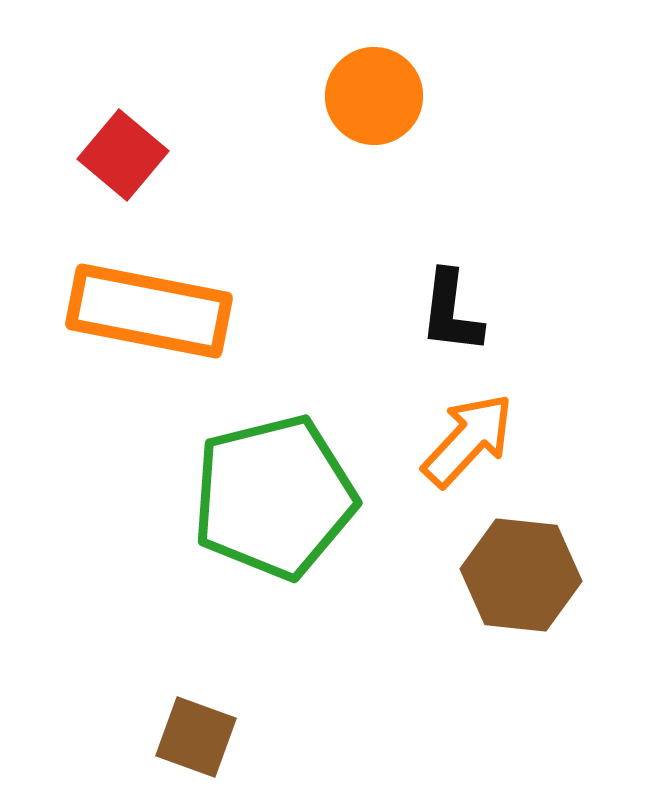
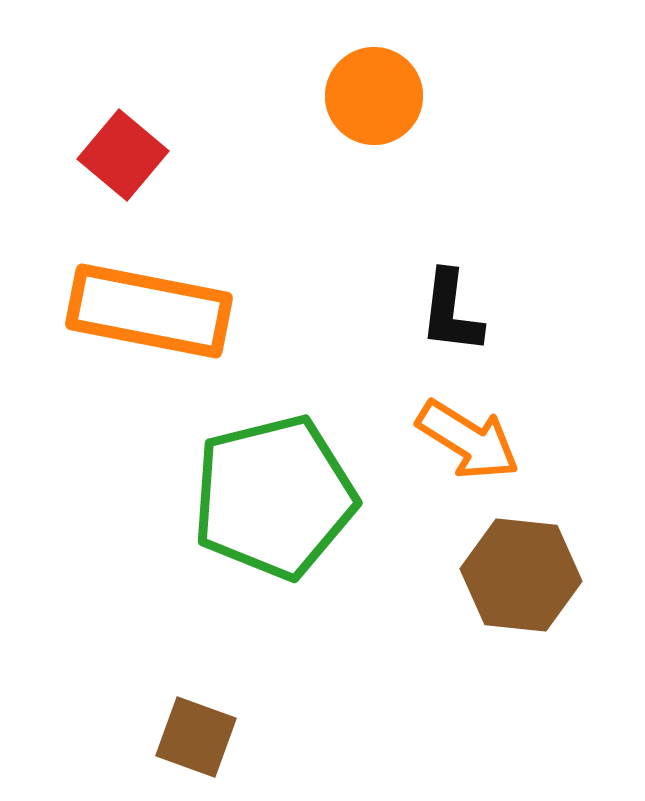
orange arrow: rotated 79 degrees clockwise
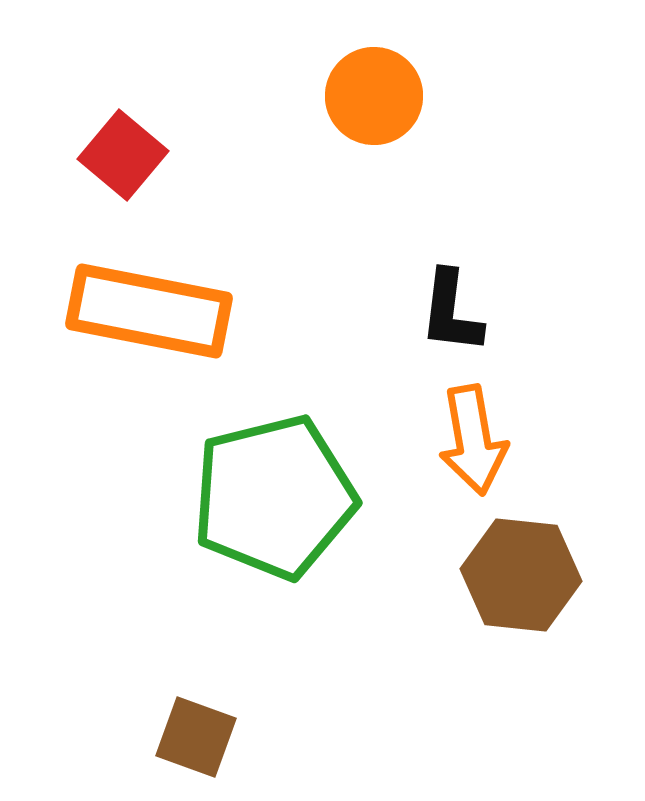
orange arrow: moved 5 px right; rotated 48 degrees clockwise
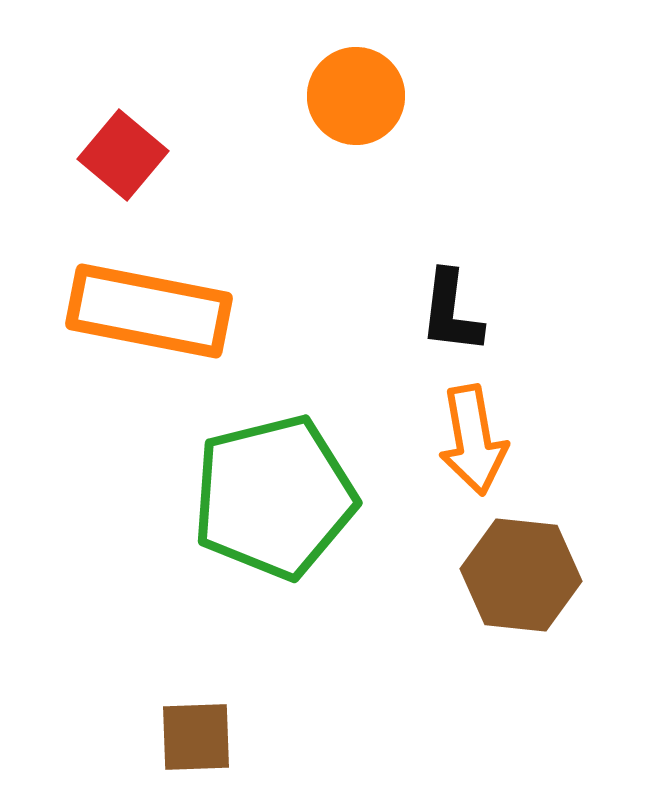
orange circle: moved 18 px left
brown square: rotated 22 degrees counterclockwise
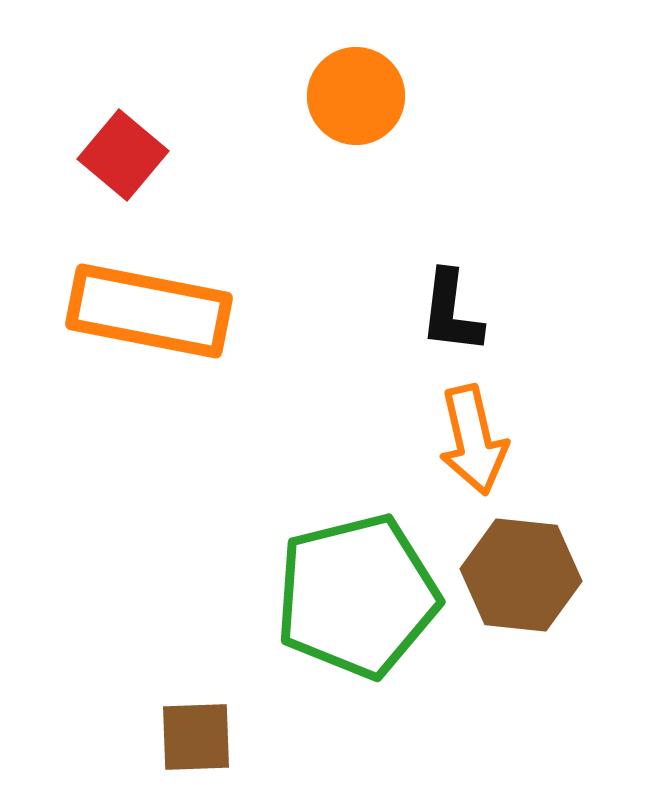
orange arrow: rotated 3 degrees counterclockwise
green pentagon: moved 83 px right, 99 px down
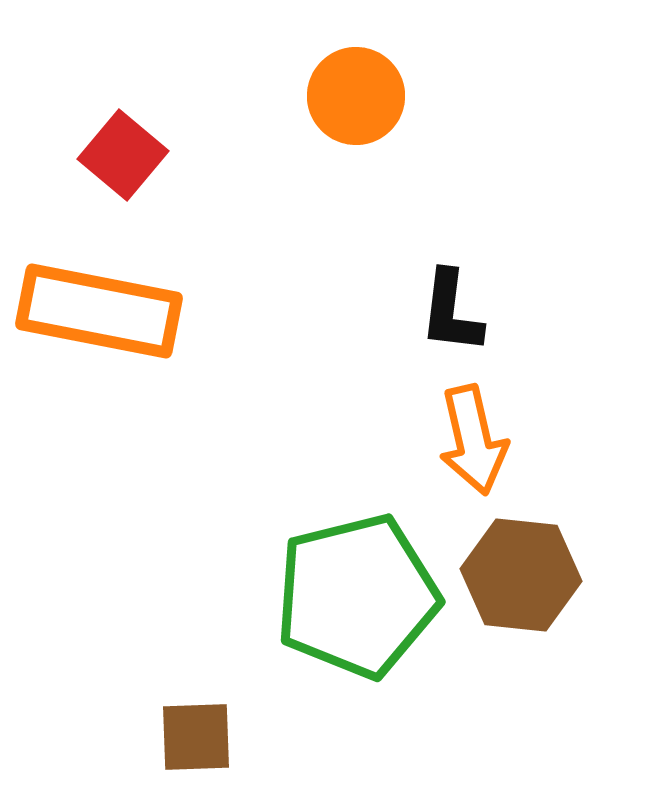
orange rectangle: moved 50 px left
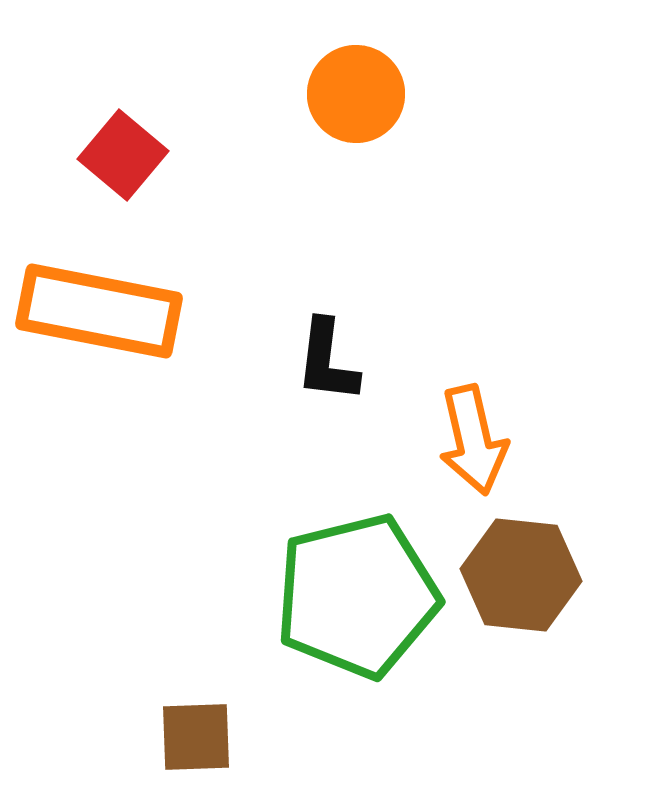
orange circle: moved 2 px up
black L-shape: moved 124 px left, 49 px down
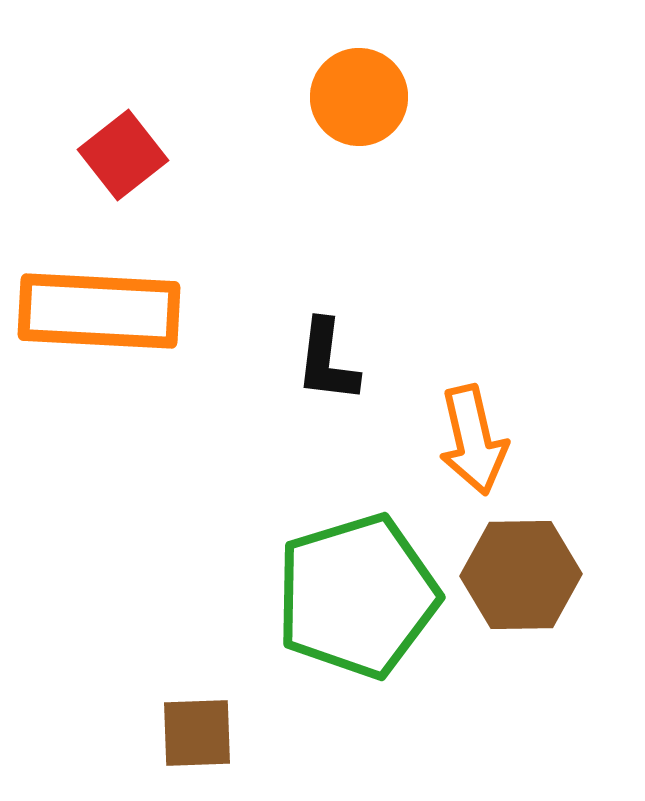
orange circle: moved 3 px right, 3 px down
red square: rotated 12 degrees clockwise
orange rectangle: rotated 8 degrees counterclockwise
brown hexagon: rotated 7 degrees counterclockwise
green pentagon: rotated 3 degrees counterclockwise
brown square: moved 1 px right, 4 px up
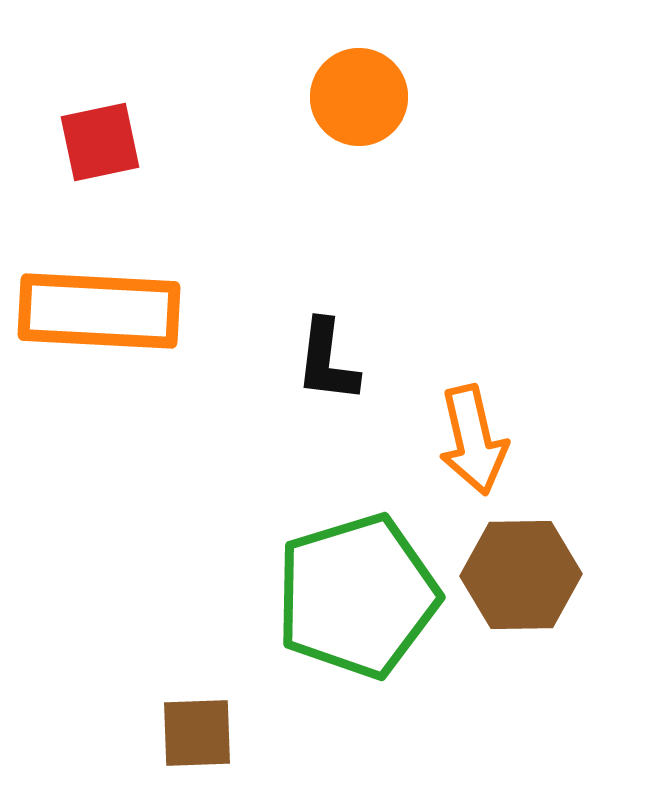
red square: moved 23 px left, 13 px up; rotated 26 degrees clockwise
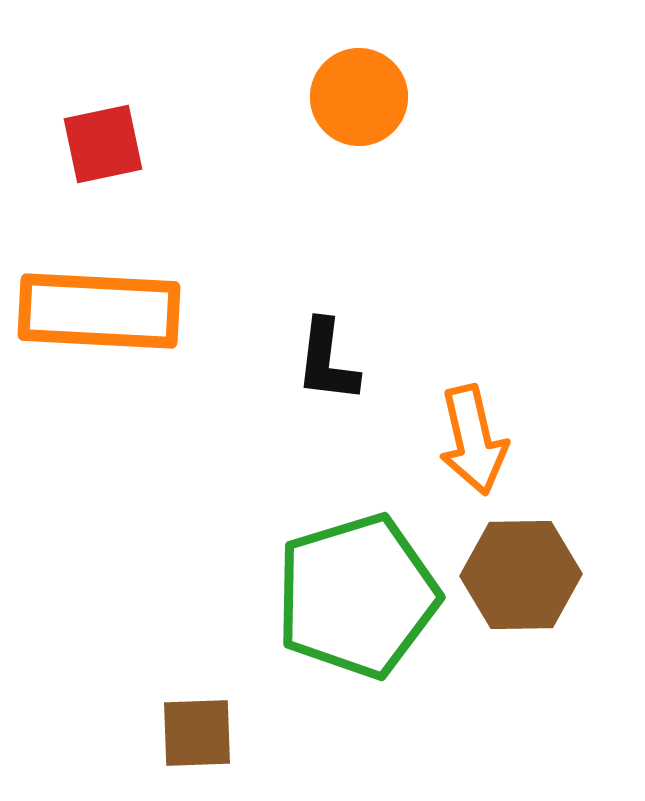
red square: moved 3 px right, 2 px down
